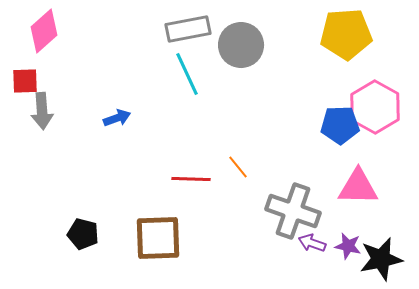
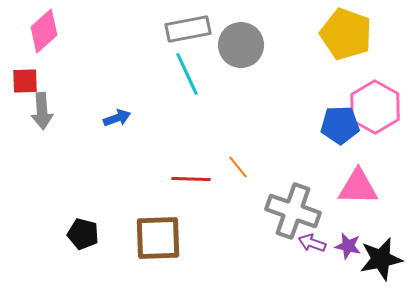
yellow pentagon: rotated 24 degrees clockwise
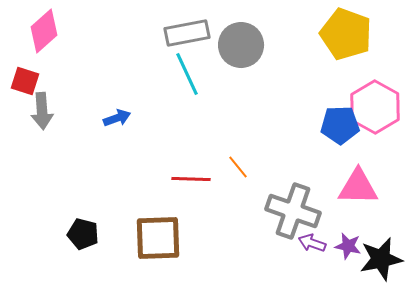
gray rectangle: moved 1 px left, 4 px down
red square: rotated 20 degrees clockwise
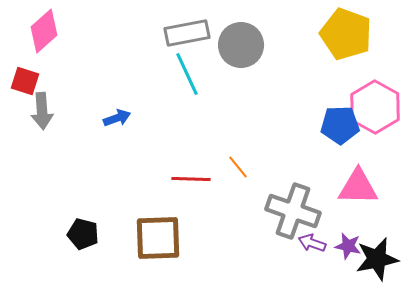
black star: moved 4 px left
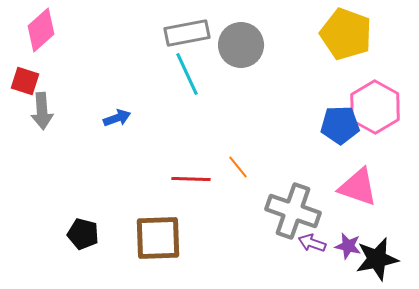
pink diamond: moved 3 px left, 1 px up
pink triangle: rotated 18 degrees clockwise
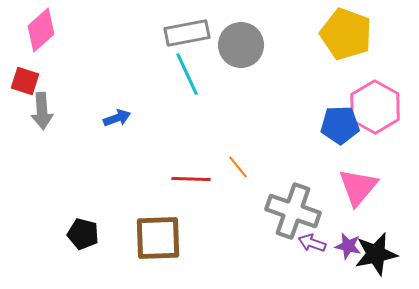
pink triangle: rotated 51 degrees clockwise
black star: moved 1 px left, 5 px up
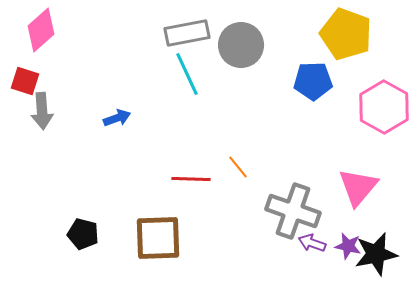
pink hexagon: moved 9 px right
blue pentagon: moved 27 px left, 44 px up
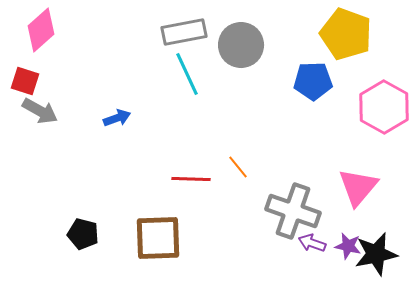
gray rectangle: moved 3 px left, 1 px up
gray arrow: moved 2 px left; rotated 57 degrees counterclockwise
